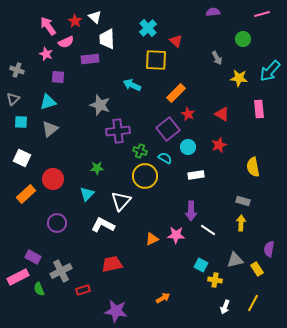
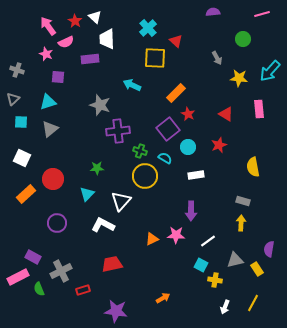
yellow square at (156, 60): moved 1 px left, 2 px up
red triangle at (222, 114): moved 4 px right
white line at (208, 230): moved 11 px down; rotated 70 degrees counterclockwise
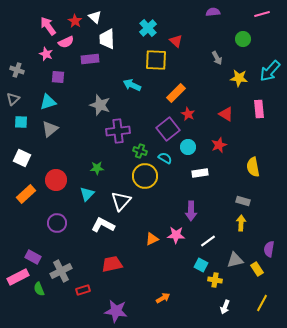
yellow square at (155, 58): moved 1 px right, 2 px down
white rectangle at (196, 175): moved 4 px right, 2 px up
red circle at (53, 179): moved 3 px right, 1 px down
yellow line at (253, 303): moved 9 px right
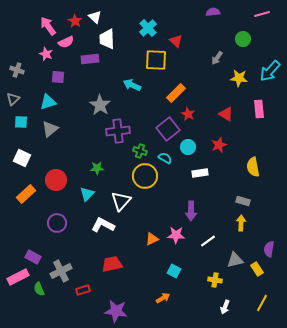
gray arrow at (217, 58): rotated 64 degrees clockwise
gray star at (100, 105): rotated 15 degrees clockwise
cyan square at (201, 265): moved 27 px left, 6 px down
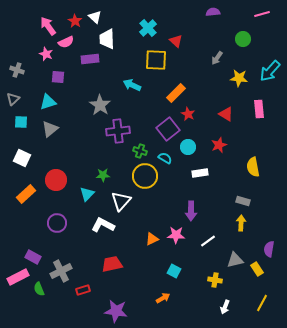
green star at (97, 168): moved 6 px right, 7 px down
